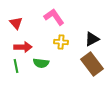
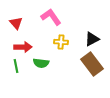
pink L-shape: moved 3 px left
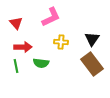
pink L-shape: rotated 100 degrees clockwise
black triangle: rotated 28 degrees counterclockwise
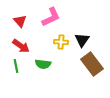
red triangle: moved 4 px right, 2 px up
black triangle: moved 10 px left, 1 px down
red arrow: moved 2 px left, 1 px up; rotated 36 degrees clockwise
green semicircle: moved 2 px right, 1 px down
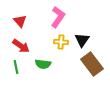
pink L-shape: moved 7 px right; rotated 30 degrees counterclockwise
green line: moved 1 px down
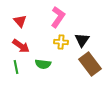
brown rectangle: moved 2 px left
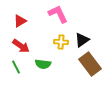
pink L-shape: moved 3 px up; rotated 60 degrees counterclockwise
red triangle: rotated 40 degrees clockwise
black triangle: rotated 21 degrees clockwise
green line: rotated 16 degrees counterclockwise
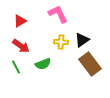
green semicircle: rotated 28 degrees counterclockwise
